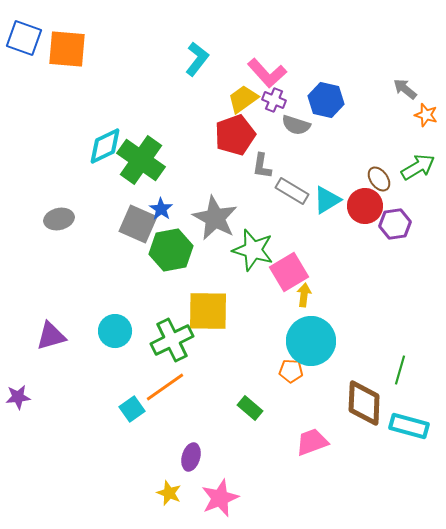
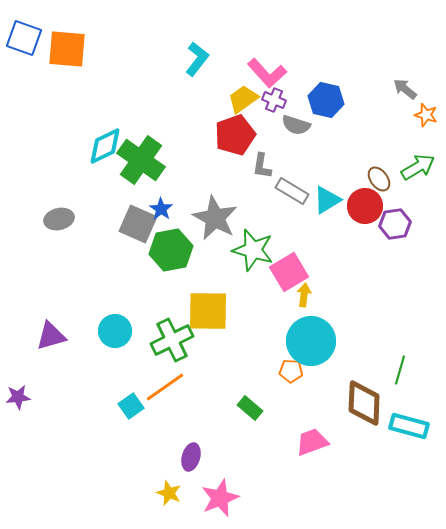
cyan square at (132, 409): moved 1 px left, 3 px up
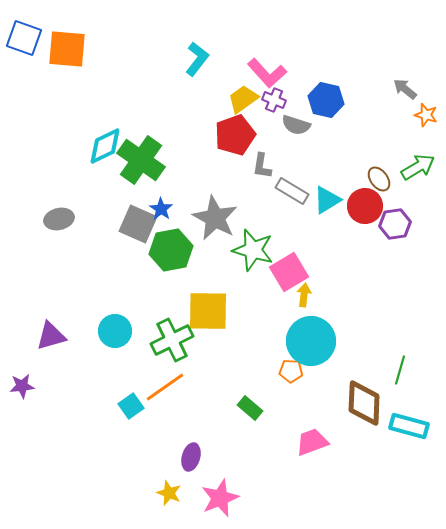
purple star at (18, 397): moved 4 px right, 11 px up
